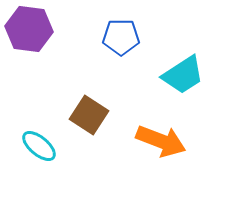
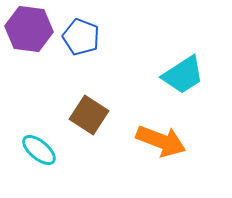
blue pentagon: moved 40 px left; rotated 21 degrees clockwise
cyan ellipse: moved 4 px down
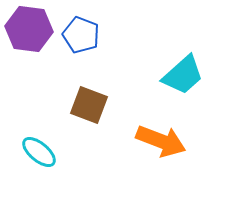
blue pentagon: moved 2 px up
cyan trapezoid: rotated 9 degrees counterclockwise
brown square: moved 10 px up; rotated 12 degrees counterclockwise
cyan ellipse: moved 2 px down
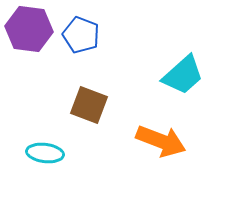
cyan ellipse: moved 6 px right, 1 px down; rotated 33 degrees counterclockwise
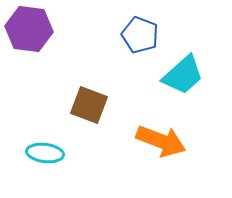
blue pentagon: moved 59 px right
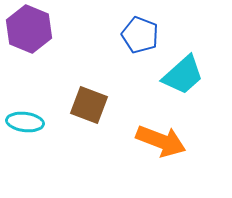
purple hexagon: rotated 15 degrees clockwise
cyan ellipse: moved 20 px left, 31 px up
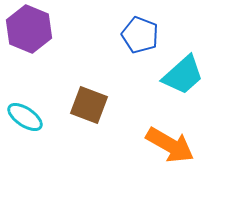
cyan ellipse: moved 5 px up; rotated 27 degrees clockwise
orange arrow: moved 9 px right, 4 px down; rotated 9 degrees clockwise
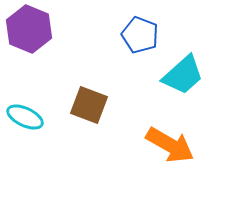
cyan ellipse: rotated 9 degrees counterclockwise
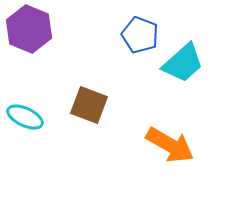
cyan trapezoid: moved 12 px up
